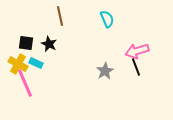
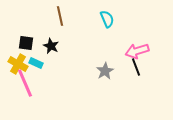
black star: moved 2 px right, 2 px down
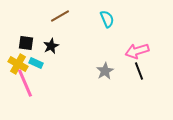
brown line: rotated 72 degrees clockwise
black star: rotated 21 degrees clockwise
black line: moved 3 px right, 4 px down
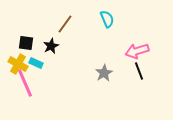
brown line: moved 5 px right, 8 px down; rotated 24 degrees counterclockwise
gray star: moved 1 px left, 2 px down
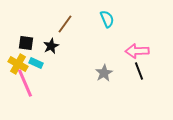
pink arrow: rotated 15 degrees clockwise
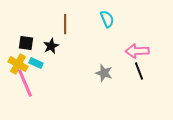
brown line: rotated 36 degrees counterclockwise
gray star: rotated 24 degrees counterclockwise
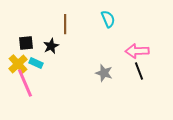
cyan semicircle: moved 1 px right
black square: rotated 14 degrees counterclockwise
yellow cross: rotated 18 degrees clockwise
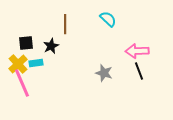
cyan semicircle: rotated 24 degrees counterclockwise
cyan rectangle: rotated 32 degrees counterclockwise
pink line: moved 3 px left
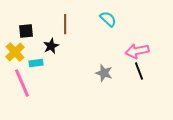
black square: moved 12 px up
pink arrow: rotated 10 degrees counterclockwise
yellow cross: moved 3 px left, 12 px up
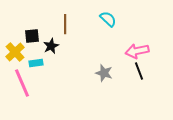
black square: moved 6 px right, 5 px down
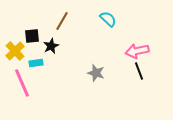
brown line: moved 3 px left, 3 px up; rotated 30 degrees clockwise
yellow cross: moved 1 px up
gray star: moved 8 px left
